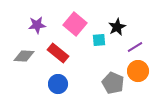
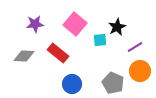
purple star: moved 2 px left, 1 px up
cyan square: moved 1 px right
orange circle: moved 2 px right
blue circle: moved 14 px right
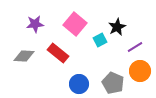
cyan square: rotated 24 degrees counterclockwise
blue circle: moved 7 px right
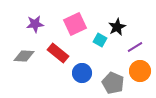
pink square: rotated 25 degrees clockwise
cyan square: rotated 32 degrees counterclockwise
blue circle: moved 3 px right, 11 px up
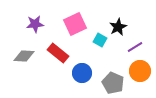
black star: moved 1 px right
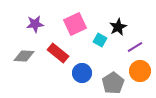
gray pentagon: rotated 15 degrees clockwise
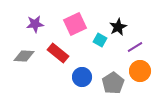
blue circle: moved 4 px down
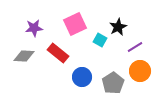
purple star: moved 1 px left, 4 px down
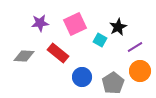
purple star: moved 6 px right, 5 px up
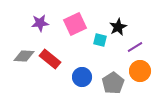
cyan square: rotated 16 degrees counterclockwise
red rectangle: moved 8 px left, 6 px down
